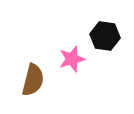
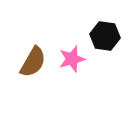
brown semicircle: moved 18 px up; rotated 16 degrees clockwise
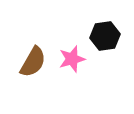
black hexagon: rotated 16 degrees counterclockwise
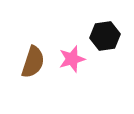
brown semicircle: rotated 12 degrees counterclockwise
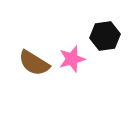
brown semicircle: moved 1 px right, 1 px down; rotated 104 degrees clockwise
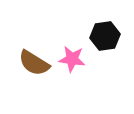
pink star: rotated 24 degrees clockwise
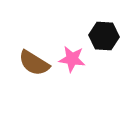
black hexagon: moved 1 px left; rotated 12 degrees clockwise
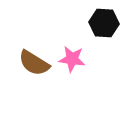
black hexagon: moved 13 px up
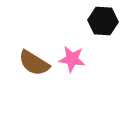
black hexagon: moved 1 px left, 2 px up
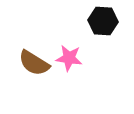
pink star: moved 3 px left, 1 px up
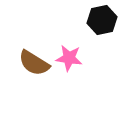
black hexagon: moved 1 px left, 1 px up; rotated 16 degrees counterclockwise
